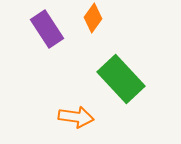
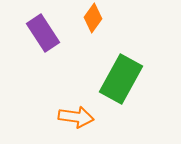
purple rectangle: moved 4 px left, 4 px down
green rectangle: rotated 72 degrees clockwise
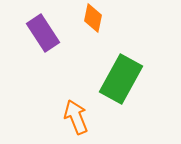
orange diamond: rotated 24 degrees counterclockwise
orange arrow: rotated 120 degrees counterclockwise
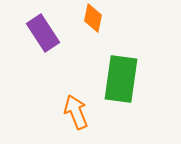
green rectangle: rotated 21 degrees counterclockwise
orange arrow: moved 5 px up
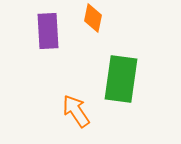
purple rectangle: moved 5 px right, 2 px up; rotated 30 degrees clockwise
orange arrow: moved 1 px up; rotated 12 degrees counterclockwise
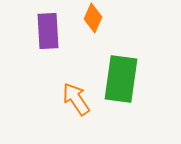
orange diamond: rotated 12 degrees clockwise
orange arrow: moved 12 px up
